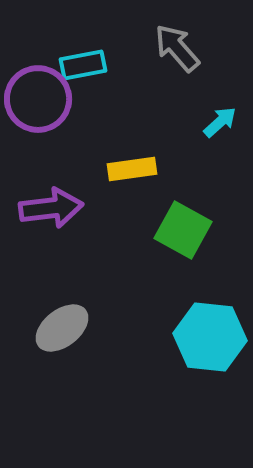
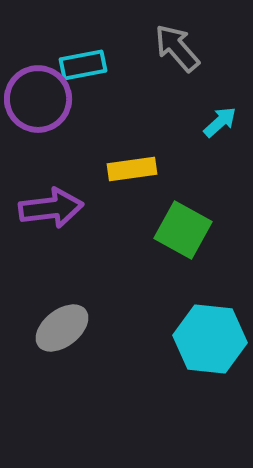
cyan hexagon: moved 2 px down
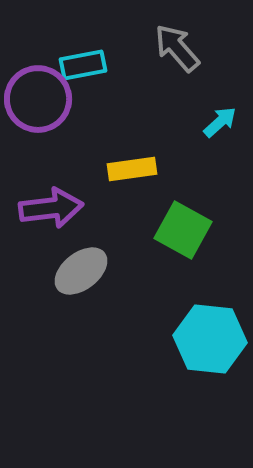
gray ellipse: moved 19 px right, 57 px up
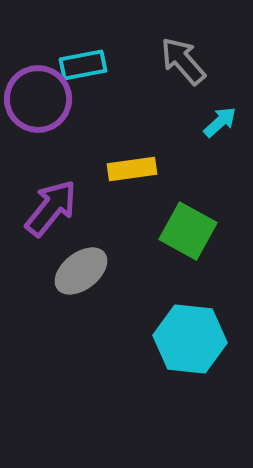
gray arrow: moved 6 px right, 13 px down
purple arrow: rotated 44 degrees counterclockwise
green square: moved 5 px right, 1 px down
cyan hexagon: moved 20 px left
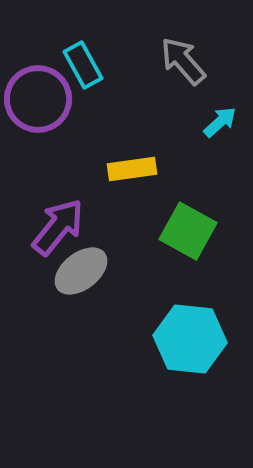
cyan rectangle: rotated 72 degrees clockwise
purple arrow: moved 7 px right, 19 px down
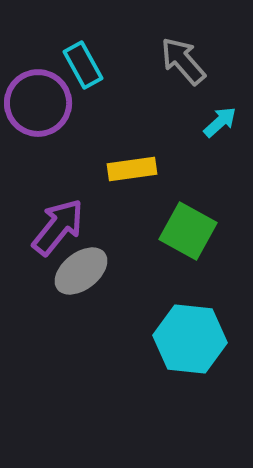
purple circle: moved 4 px down
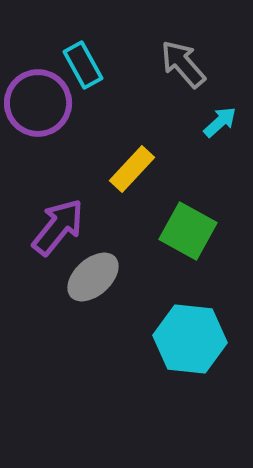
gray arrow: moved 3 px down
yellow rectangle: rotated 39 degrees counterclockwise
gray ellipse: moved 12 px right, 6 px down; rotated 4 degrees counterclockwise
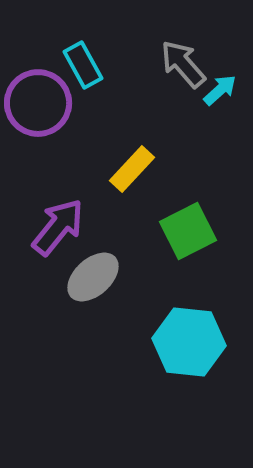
cyan arrow: moved 32 px up
green square: rotated 34 degrees clockwise
cyan hexagon: moved 1 px left, 3 px down
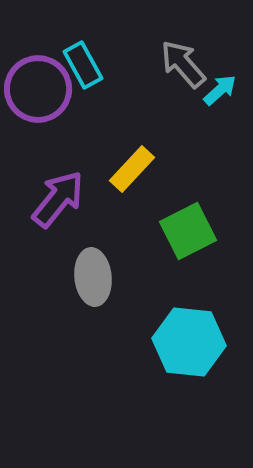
purple circle: moved 14 px up
purple arrow: moved 28 px up
gray ellipse: rotated 54 degrees counterclockwise
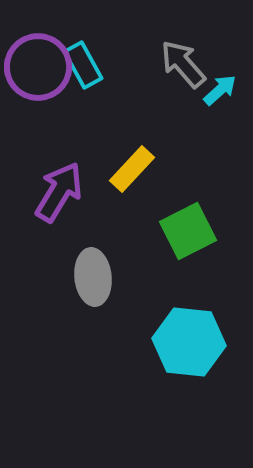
purple circle: moved 22 px up
purple arrow: moved 1 px right, 7 px up; rotated 8 degrees counterclockwise
